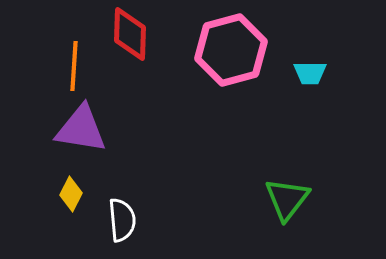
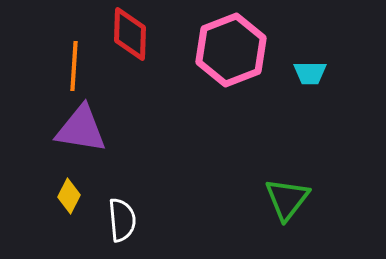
pink hexagon: rotated 6 degrees counterclockwise
yellow diamond: moved 2 px left, 2 px down
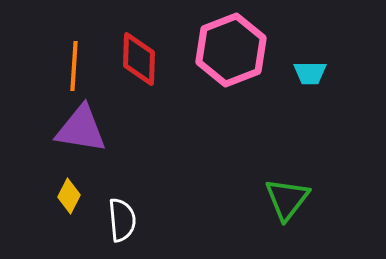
red diamond: moved 9 px right, 25 px down
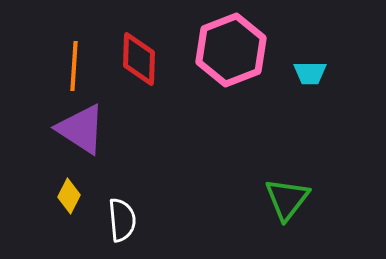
purple triangle: rotated 24 degrees clockwise
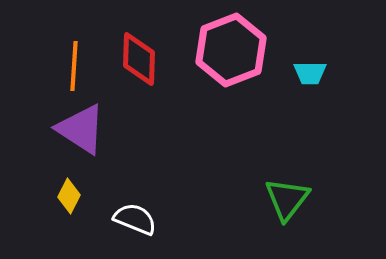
white semicircle: moved 13 px right, 1 px up; rotated 63 degrees counterclockwise
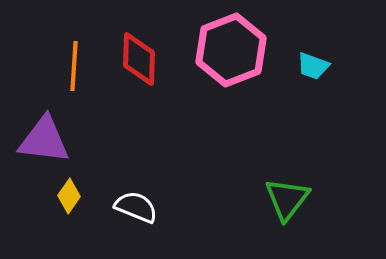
cyan trapezoid: moved 3 px right, 7 px up; rotated 20 degrees clockwise
purple triangle: moved 37 px left, 11 px down; rotated 26 degrees counterclockwise
yellow diamond: rotated 8 degrees clockwise
white semicircle: moved 1 px right, 12 px up
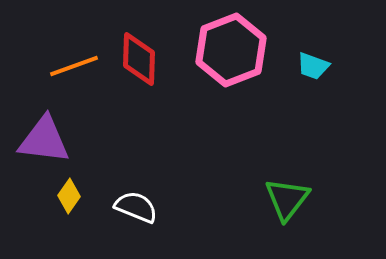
orange line: rotated 66 degrees clockwise
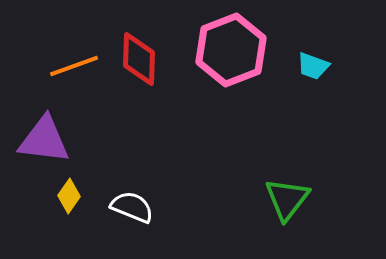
white semicircle: moved 4 px left
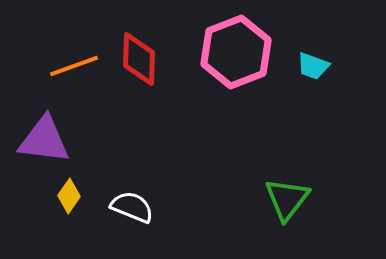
pink hexagon: moved 5 px right, 2 px down
